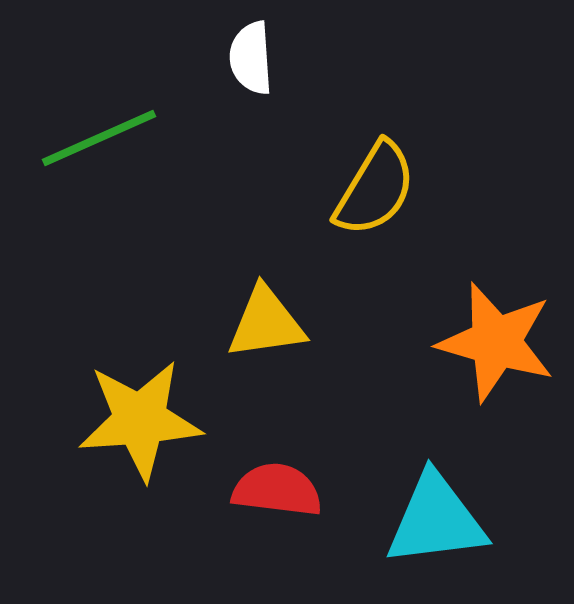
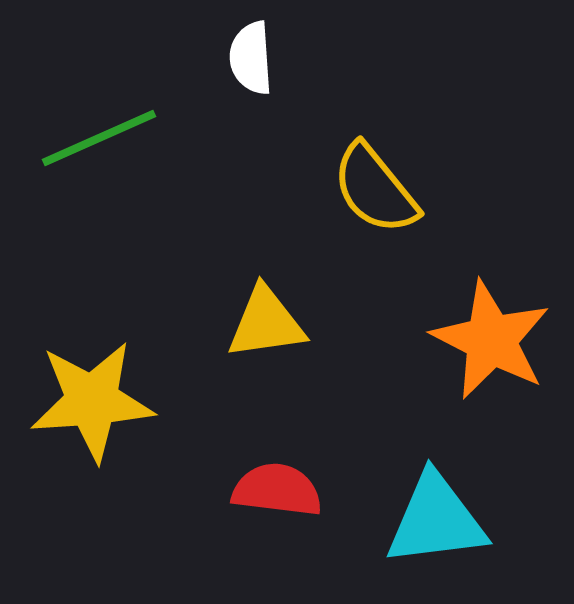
yellow semicircle: rotated 110 degrees clockwise
orange star: moved 5 px left, 2 px up; rotated 11 degrees clockwise
yellow star: moved 48 px left, 19 px up
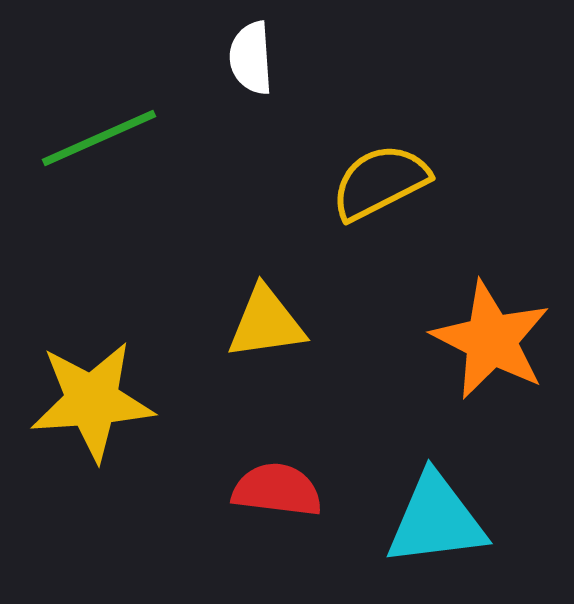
yellow semicircle: moved 5 px right, 7 px up; rotated 102 degrees clockwise
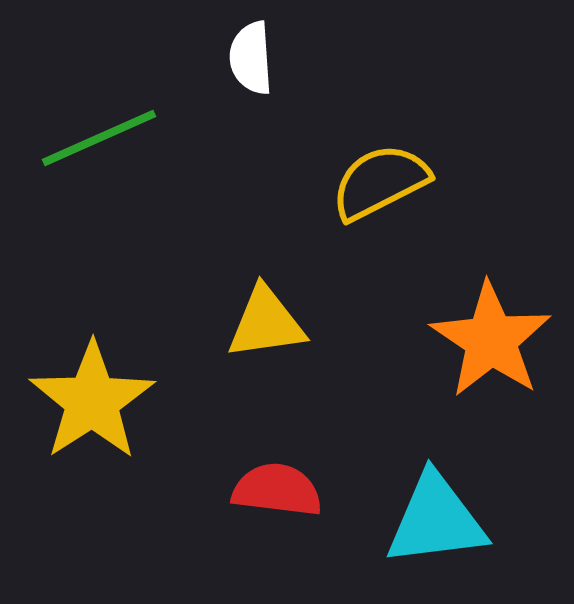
orange star: rotated 7 degrees clockwise
yellow star: rotated 29 degrees counterclockwise
